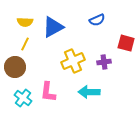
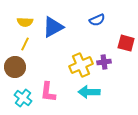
yellow cross: moved 8 px right, 4 px down
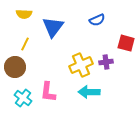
yellow semicircle: moved 1 px left, 8 px up
blue triangle: rotated 25 degrees counterclockwise
purple cross: moved 2 px right
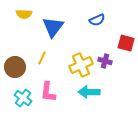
yellow line: moved 17 px right, 14 px down
purple cross: moved 1 px left, 1 px up; rotated 24 degrees clockwise
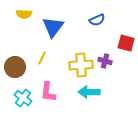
yellow cross: rotated 20 degrees clockwise
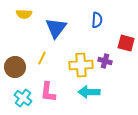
blue semicircle: rotated 63 degrees counterclockwise
blue triangle: moved 3 px right, 1 px down
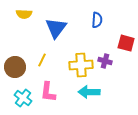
yellow line: moved 2 px down
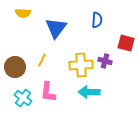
yellow semicircle: moved 1 px left, 1 px up
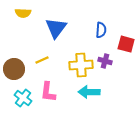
blue semicircle: moved 4 px right, 10 px down
red square: moved 1 px down
yellow line: rotated 40 degrees clockwise
brown circle: moved 1 px left, 2 px down
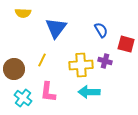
blue semicircle: rotated 35 degrees counterclockwise
yellow line: rotated 40 degrees counterclockwise
